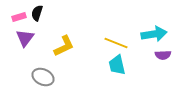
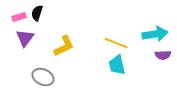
cyan arrow: moved 1 px right
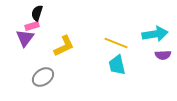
pink rectangle: moved 13 px right, 9 px down
gray ellipse: rotated 60 degrees counterclockwise
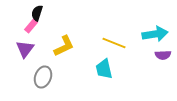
pink rectangle: moved 1 px left; rotated 32 degrees counterclockwise
purple triangle: moved 11 px down
yellow line: moved 2 px left
cyan trapezoid: moved 13 px left, 4 px down
gray ellipse: rotated 35 degrees counterclockwise
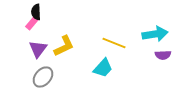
black semicircle: moved 1 px left, 1 px up; rotated 21 degrees counterclockwise
pink rectangle: moved 1 px right, 3 px up
purple triangle: moved 13 px right
cyan trapezoid: moved 1 px left, 1 px up; rotated 125 degrees counterclockwise
gray ellipse: rotated 20 degrees clockwise
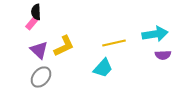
yellow line: rotated 35 degrees counterclockwise
purple triangle: moved 1 px right, 1 px down; rotated 24 degrees counterclockwise
gray ellipse: moved 2 px left
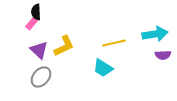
cyan trapezoid: rotated 80 degrees clockwise
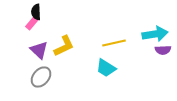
purple semicircle: moved 5 px up
cyan trapezoid: moved 3 px right
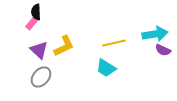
purple semicircle: rotated 28 degrees clockwise
